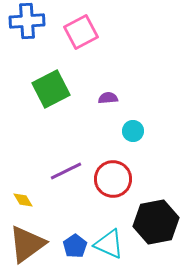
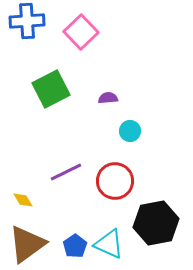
pink square: rotated 16 degrees counterclockwise
cyan circle: moved 3 px left
purple line: moved 1 px down
red circle: moved 2 px right, 2 px down
black hexagon: moved 1 px down
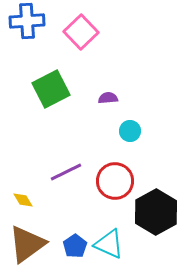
black hexagon: moved 11 px up; rotated 18 degrees counterclockwise
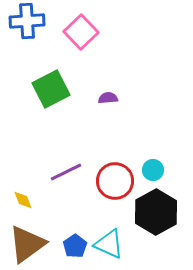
cyan circle: moved 23 px right, 39 px down
yellow diamond: rotated 10 degrees clockwise
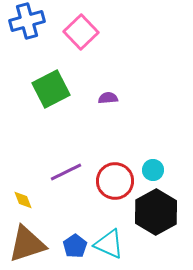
blue cross: rotated 12 degrees counterclockwise
brown triangle: rotated 18 degrees clockwise
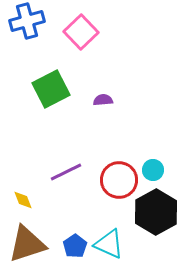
purple semicircle: moved 5 px left, 2 px down
red circle: moved 4 px right, 1 px up
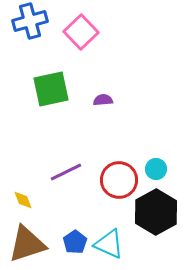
blue cross: moved 3 px right
green square: rotated 15 degrees clockwise
cyan circle: moved 3 px right, 1 px up
blue pentagon: moved 4 px up
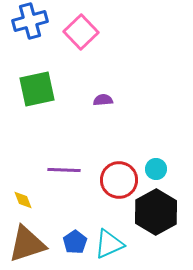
green square: moved 14 px left
purple line: moved 2 px left, 2 px up; rotated 28 degrees clockwise
cyan triangle: rotated 48 degrees counterclockwise
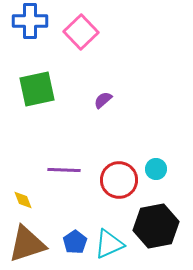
blue cross: rotated 16 degrees clockwise
purple semicircle: rotated 36 degrees counterclockwise
black hexagon: moved 14 px down; rotated 18 degrees clockwise
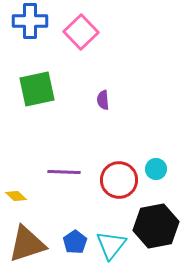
purple semicircle: rotated 54 degrees counterclockwise
purple line: moved 2 px down
yellow diamond: moved 7 px left, 4 px up; rotated 25 degrees counterclockwise
cyan triangle: moved 2 px right, 1 px down; rotated 28 degrees counterclockwise
